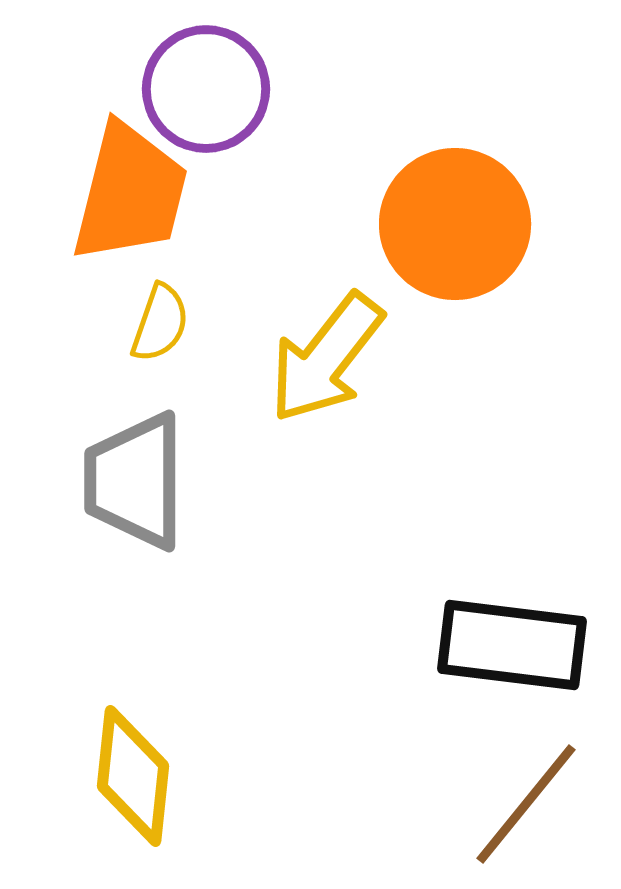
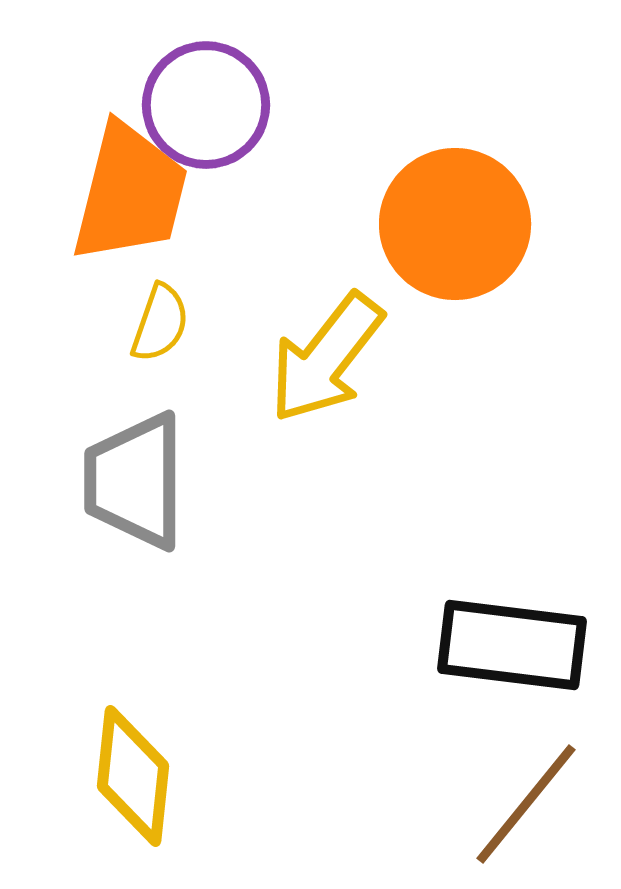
purple circle: moved 16 px down
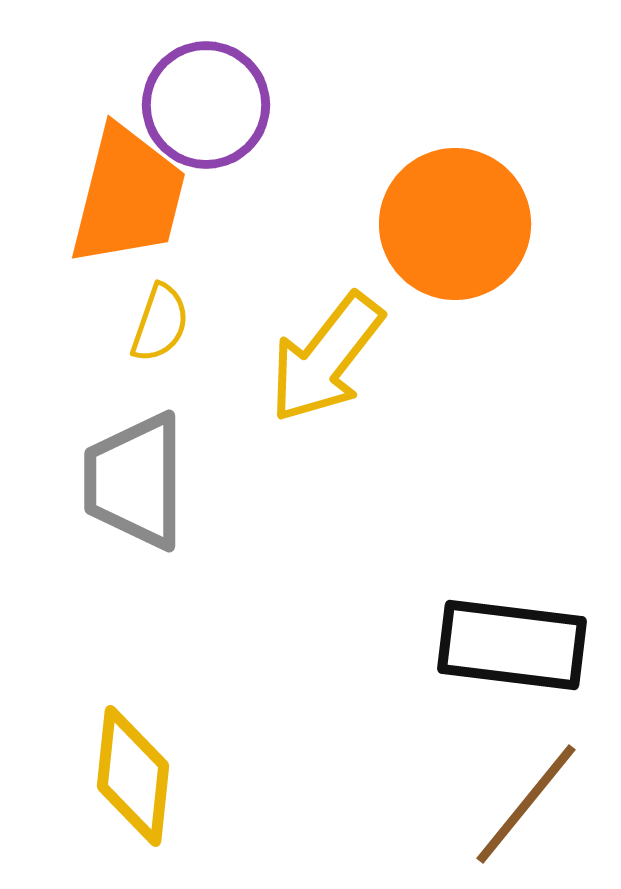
orange trapezoid: moved 2 px left, 3 px down
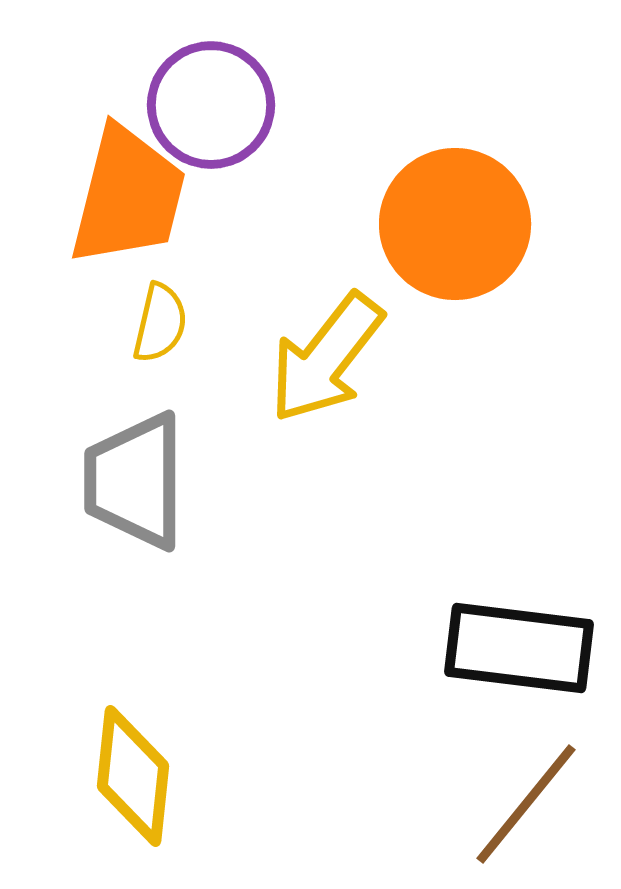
purple circle: moved 5 px right
yellow semicircle: rotated 6 degrees counterclockwise
black rectangle: moved 7 px right, 3 px down
